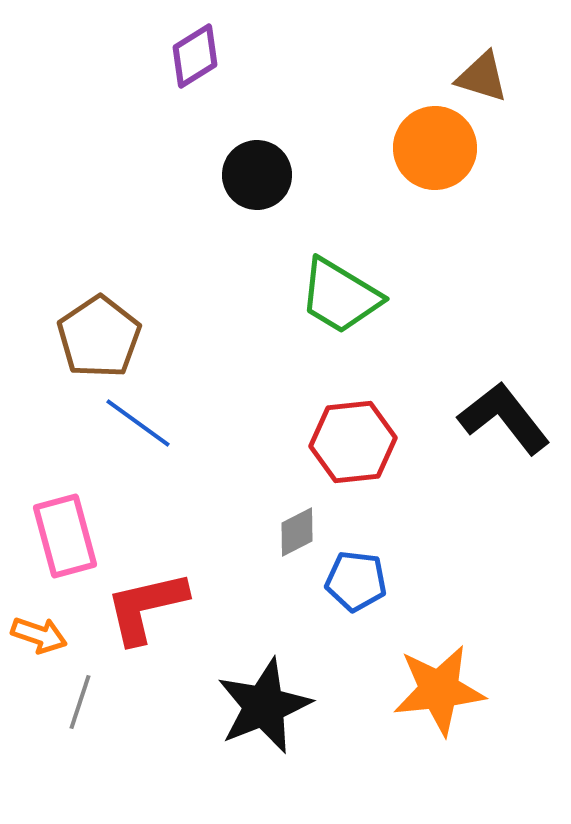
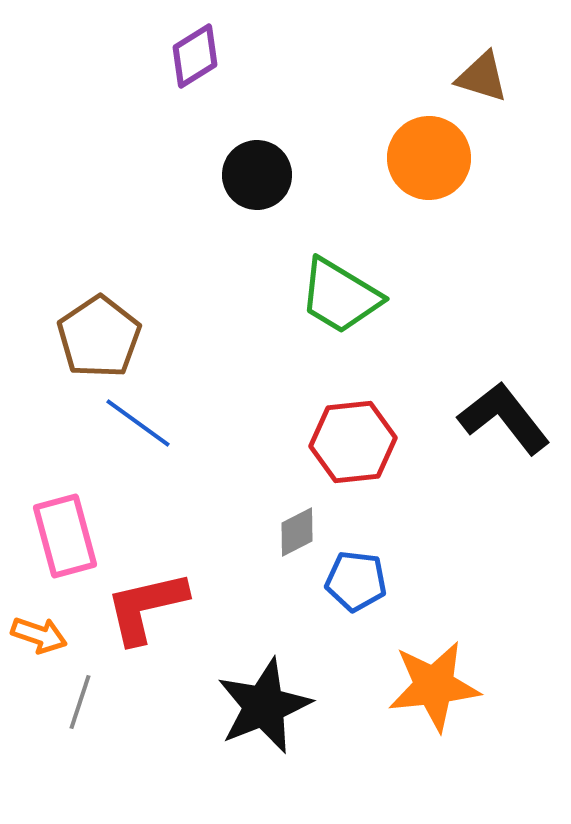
orange circle: moved 6 px left, 10 px down
orange star: moved 5 px left, 4 px up
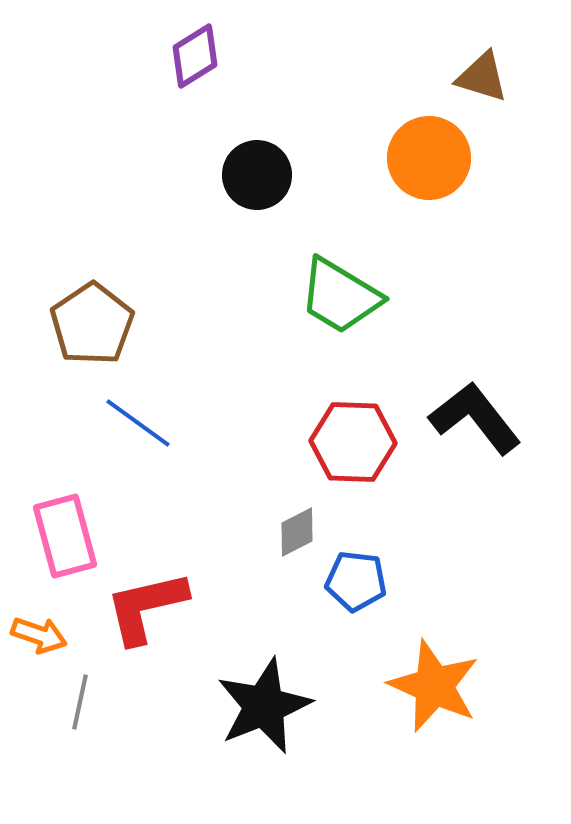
brown pentagon: moved 7 px left, 13 px up
black L-shape: moved 29 px left
red hexagon: rotated 8 degrees clockwise
orange star: rotated 30 degrees clockwise
gray line: rotated 6 degrees counterclockwise
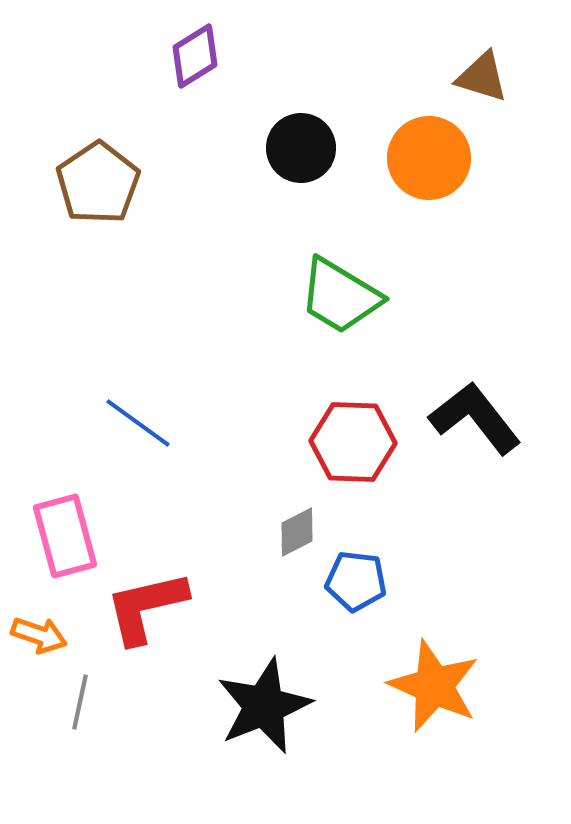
black circle: moved 44 px right, 27 px up
brown pentagon: moved 6 px right, 141 px up
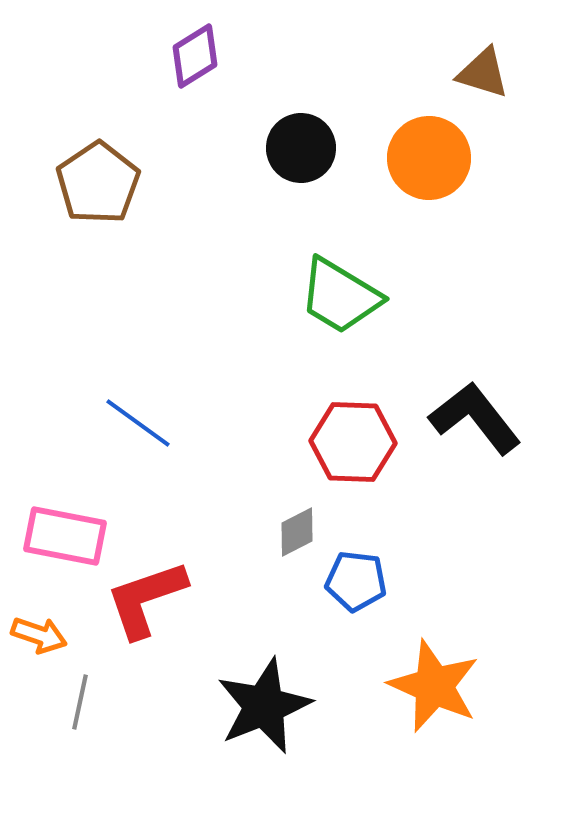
brown triangle: moved 1 px right, 4 px up
pink rectangle: rotated 64 degrees counterclockwise
red L-shape: moved 8 px up; rotated 6 degrees counterclockwise
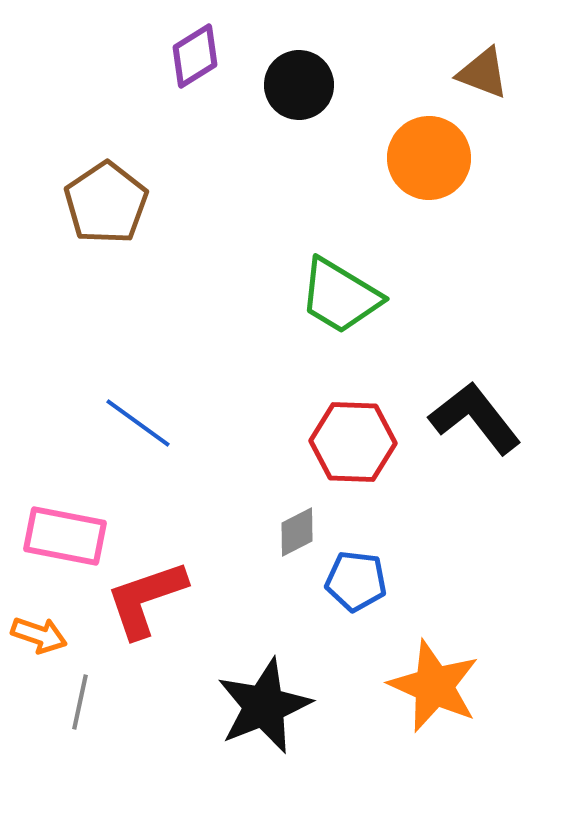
brown triangle: rotated 4 degrees clockwise
black circle: moved 2 px left, 63 px up
brown pentagon: moved 8 px right, 20 px down
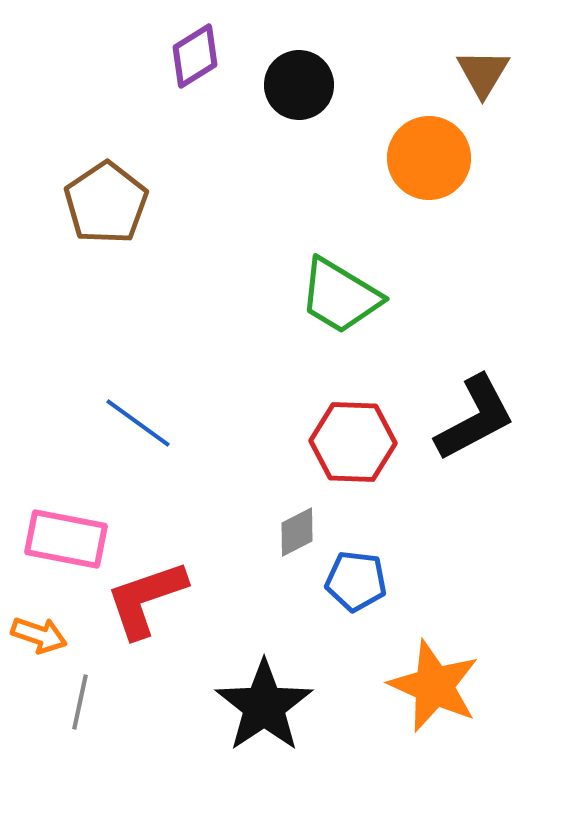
brown triangle: rotated 40 degrees clockwise
black L-shape: rotated 100 degrees clockwise
pink rectangle: moved 1 px right, 3 px down
black star: rotated 12 degrees counterclockwise
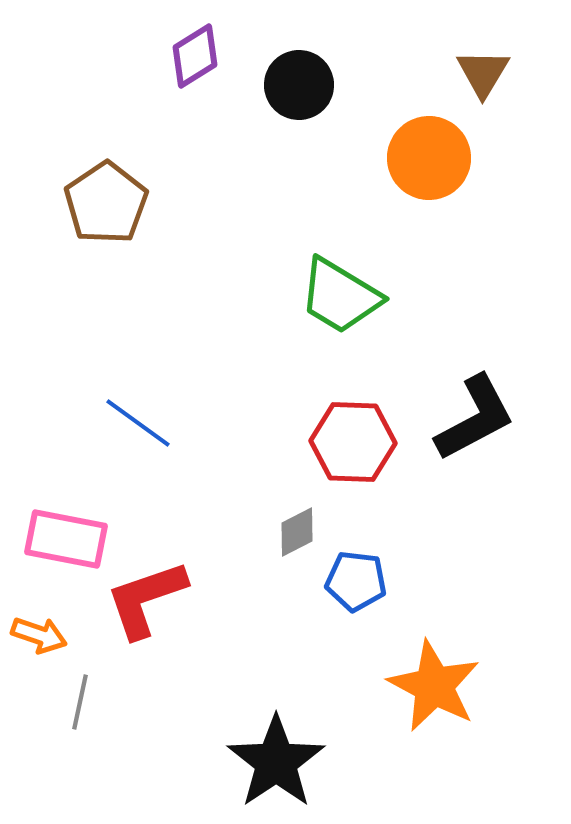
orange star: rotated 4 degrees clockwise
black star: moved 12 px right, 56 px down
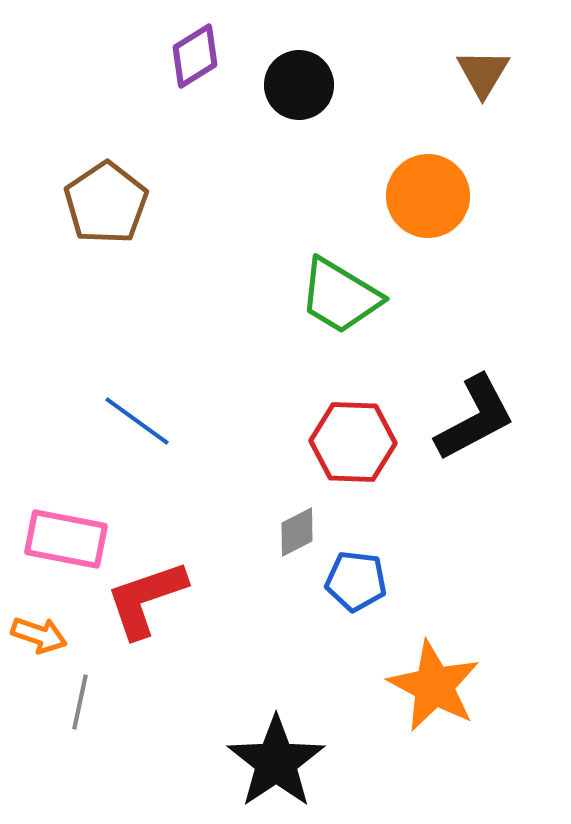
orange circle: moved 1 px left, 38 px down
blue line: moved 1 px left, 2 px up
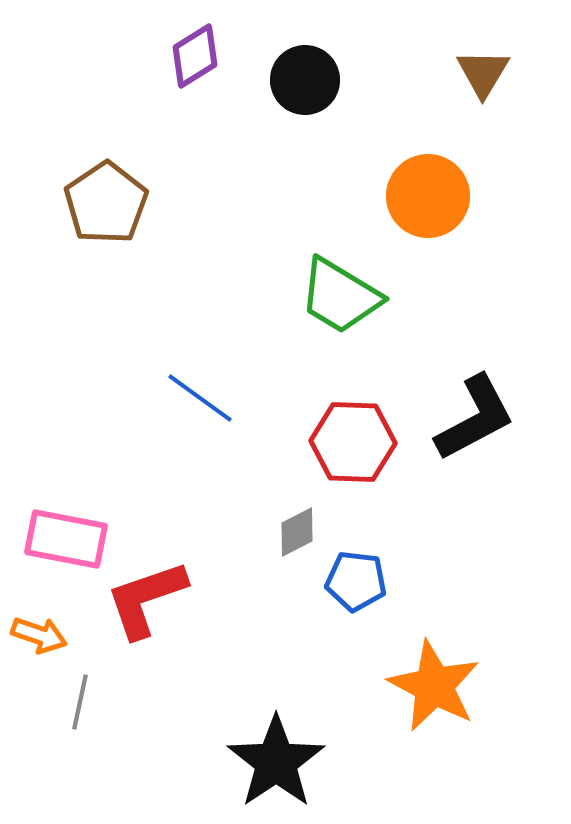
black circle: moved 6 px right, 5 px up
blue line: moved 63 px right, 23 px up
